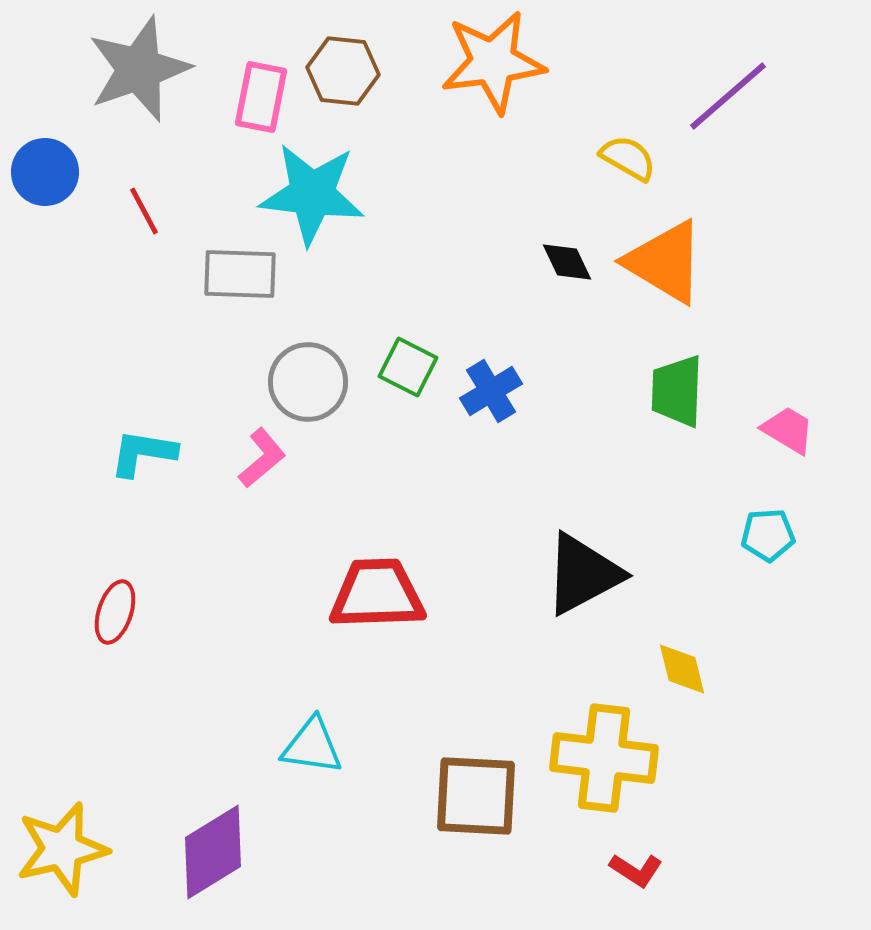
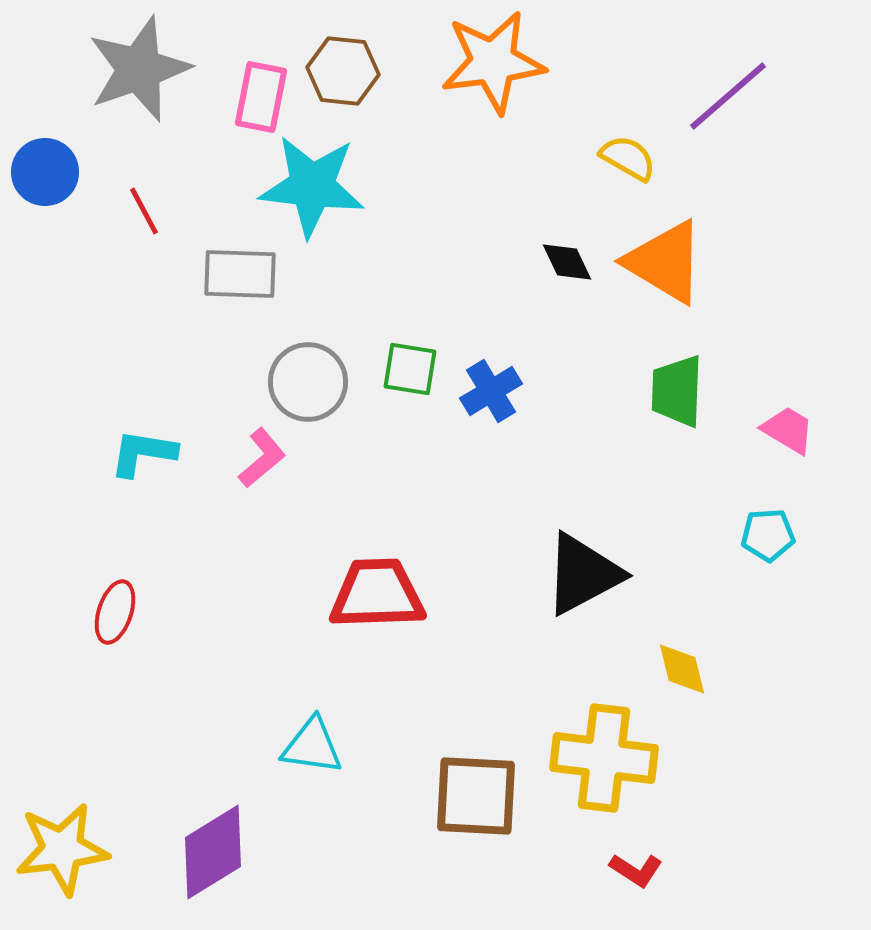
cyan star: moved 8 px up
green square: moved 2 px right, 2 px down; rotated 18 degrees counterclockwise
yellow star: rotated 6 degrees clockwise
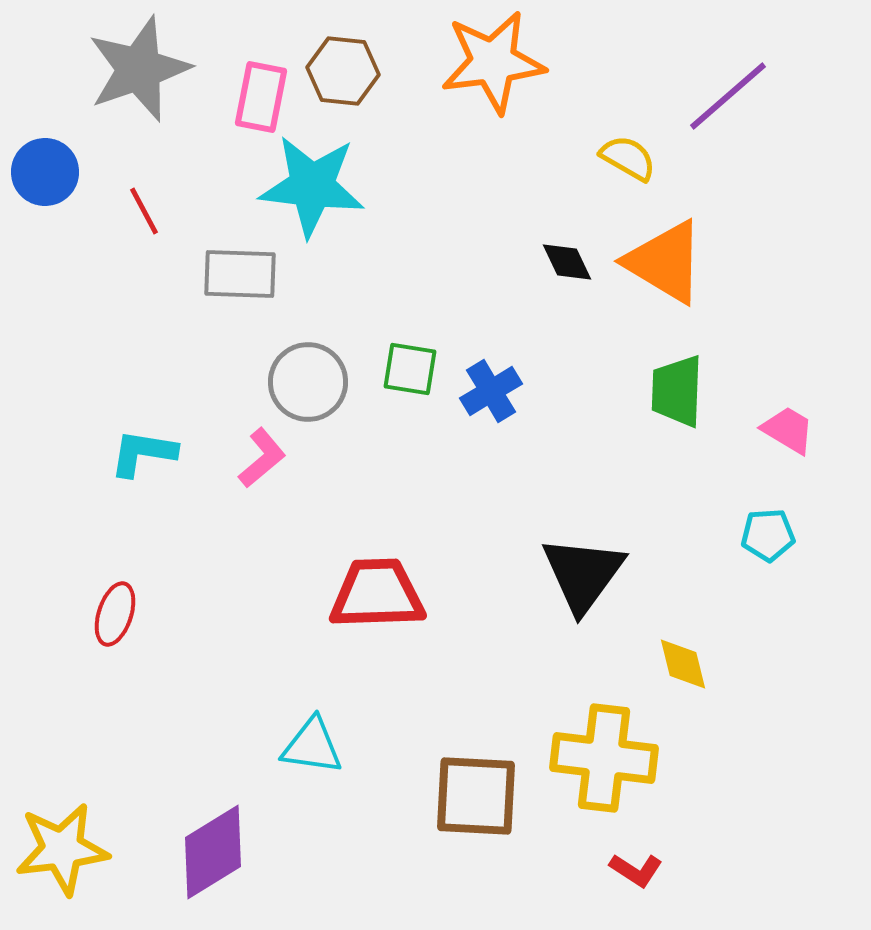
black triangle: rotated 26 degrees counterclockwise
red ellipse: moved 2 px down
yellow diamond: moved 1 px right, 5 px up
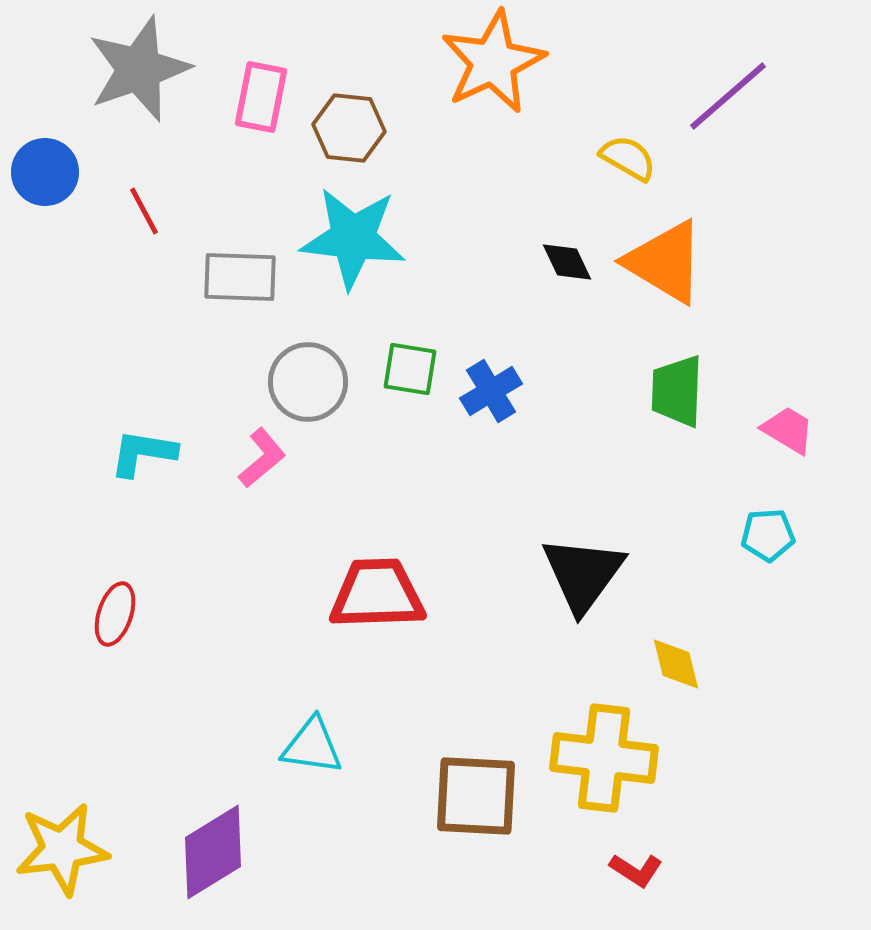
orange star: rotated 18 degrees counterclockwise
brown hexagon: moved 6 px right, 57 px down
cyan star: moved 41 px right, 52 px down
gray rectangle: moved 3 px down
yellow diamond: moved 7 px left
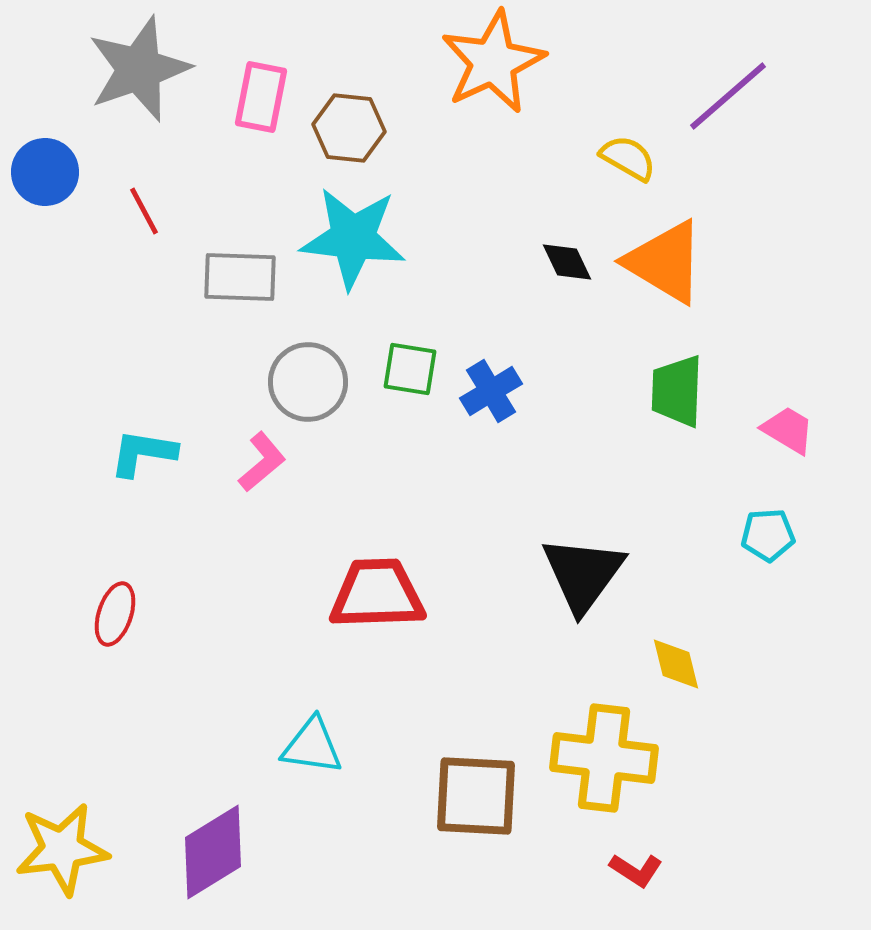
pink L-shape: moved 4 px down
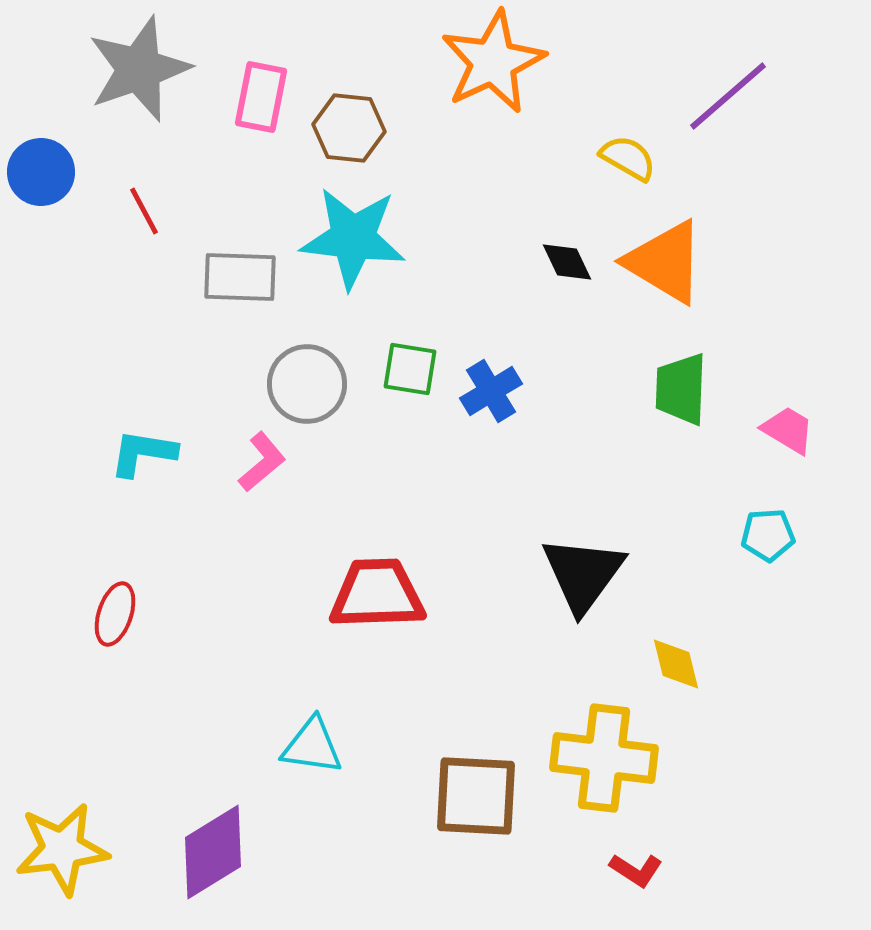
blue circle: moved 4 px left
gray circle: moved 1 px left, 2 px down
green trapezoid: moved 4 px right, 2 px up
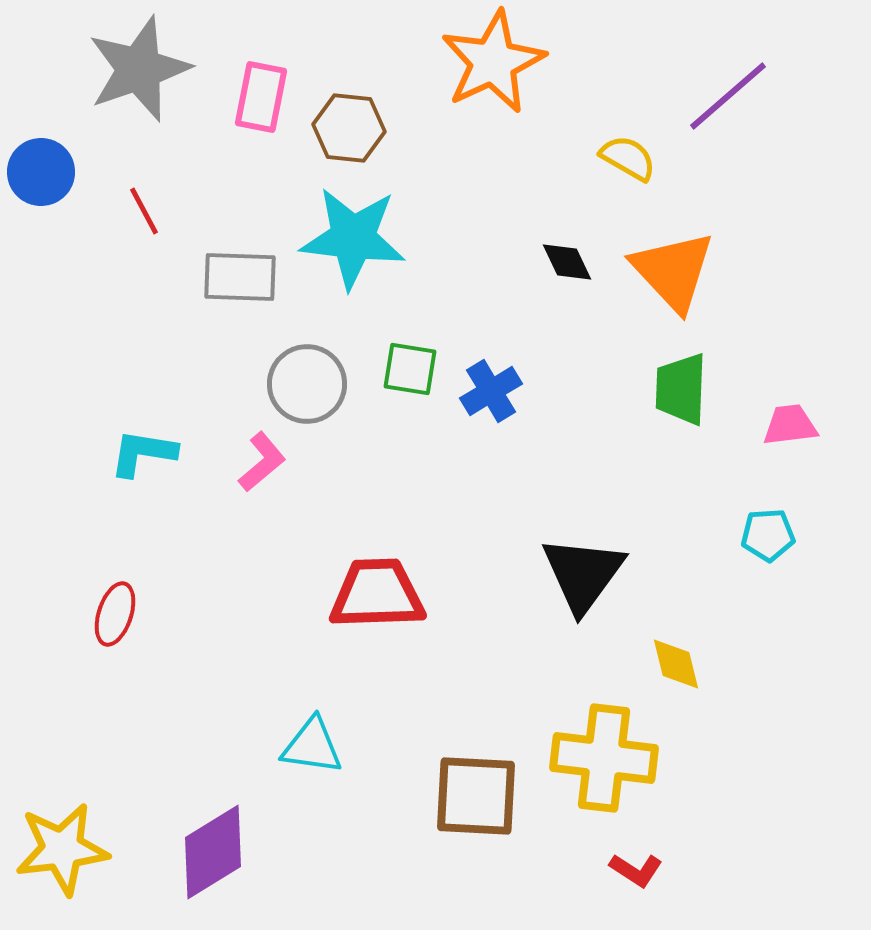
orange triangle: moved 8 px right, 9 px down; rotated 16 degrees clockwise
pink trapezoid: moved 2 px right, 5 px up; rotated 38 degrees counterclockwise
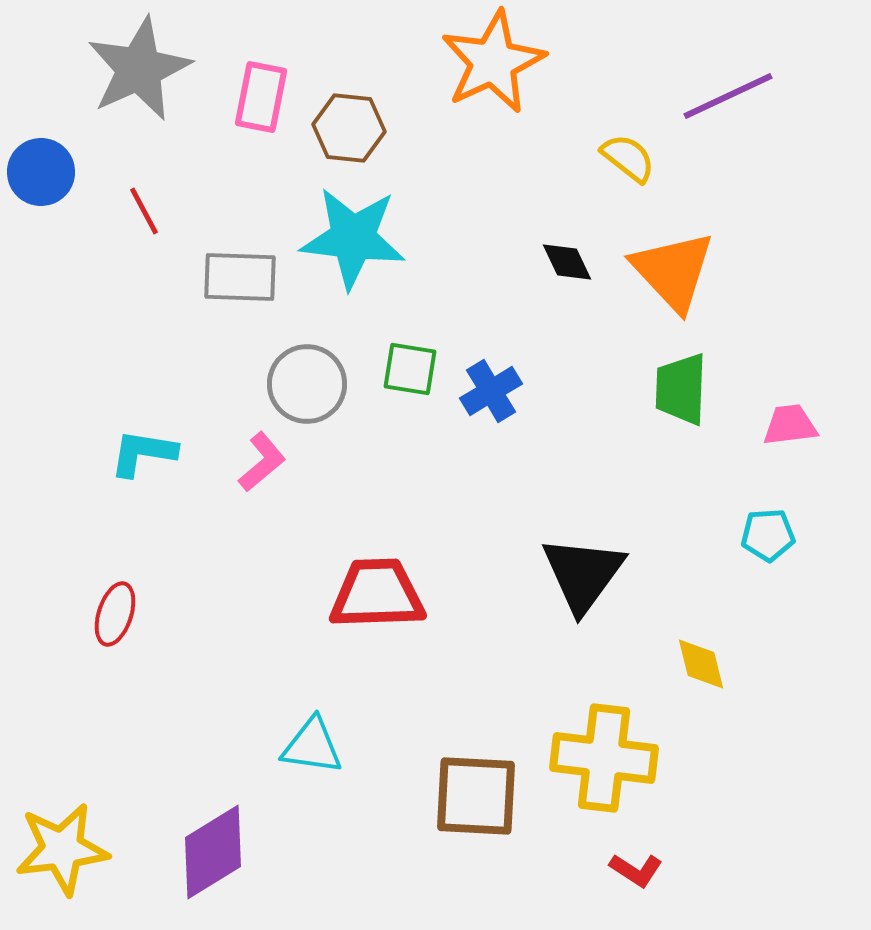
gray star: rotated 5 degrees counterclockwise
purple line: rotated 16 degrees clockwise
yellow semicircle: rotated 8 degrees clockwise
yellow diamond: moved 25 px right
